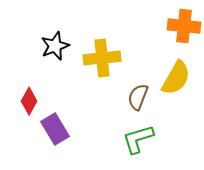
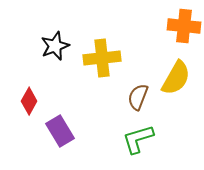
purple rectangle: moved 5 px right, 2 px down
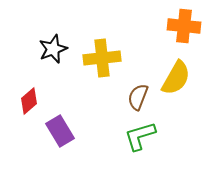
black star: moved 2 px left, 3 px down
red diamond: rotated 20 degrees clockwise
green L-shape: moved 2 px right, 3 px up
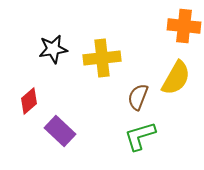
black star: rotated 12 degrees clockwise
purple rectangle: rotated 16 degrees counterclockwise
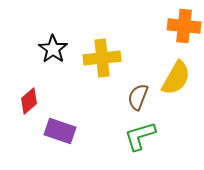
black star: rotated 28 degrees counterclockwise
purple rectangle: rotated 24 degrees counterclockwise
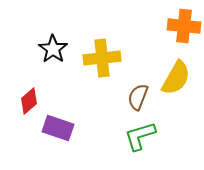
purple rectangle: moved 2 px left, 3 px up
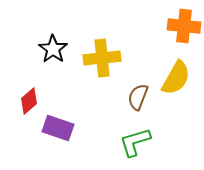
green L-shape: moved 5 px left, 6 px down
